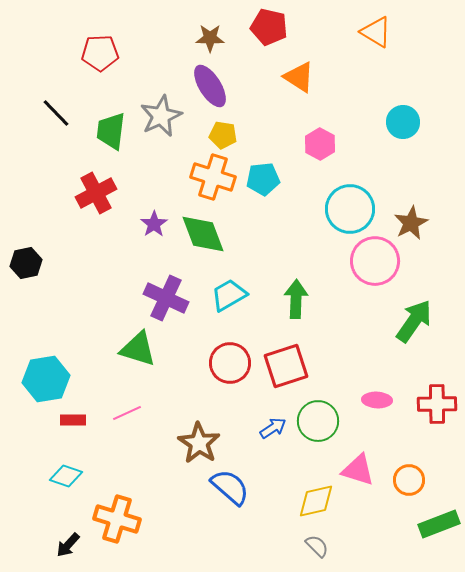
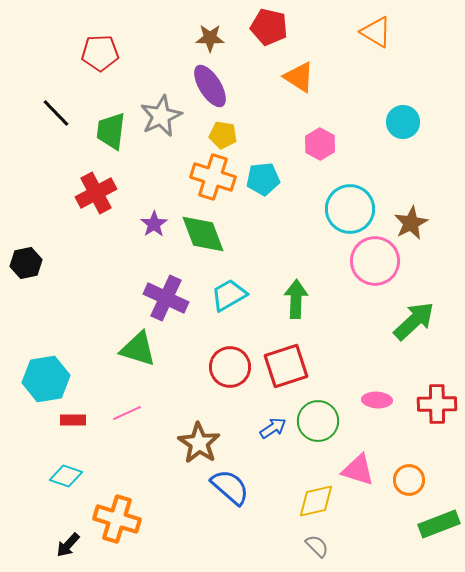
green arrow at (414, 321): rotated 12 degrees clockwise
red circle at (230, 363): moved 4 px down
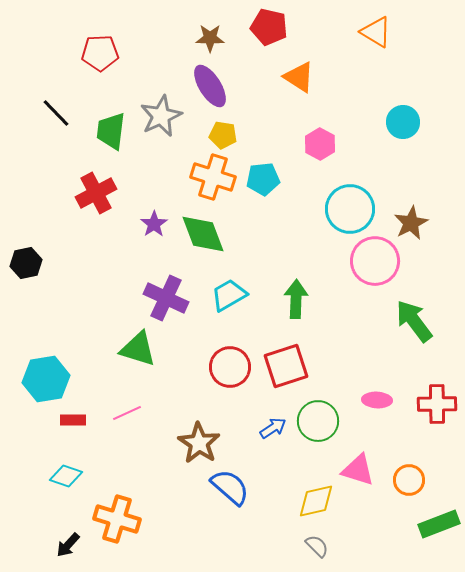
green arrow at (414, 321): rotated 84 degrees counterclockwise
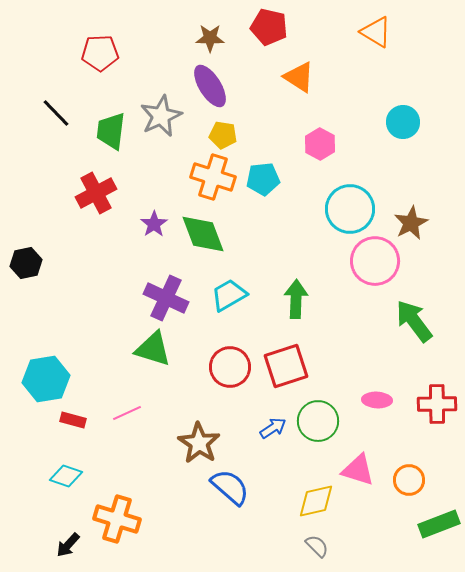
green triangle at (138, 349): moved 15 px right
red rectangle at (73, 420): rotated 15 degrees clockwise
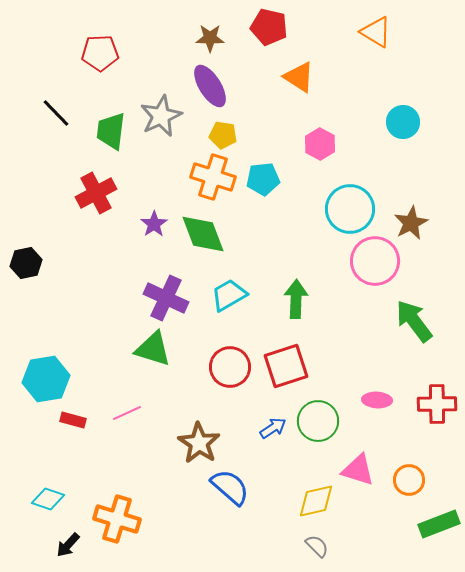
cyan diamond at (66, 476): moved 18 px left, 23 px down
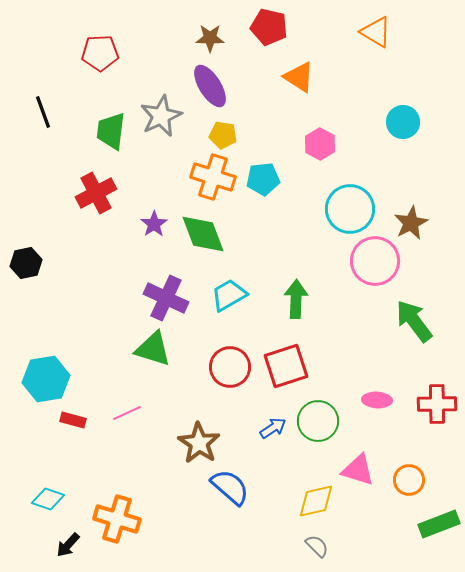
black line at (56, 113): moved 13 px left, 1 px up; rotated 24 degrees clockwise
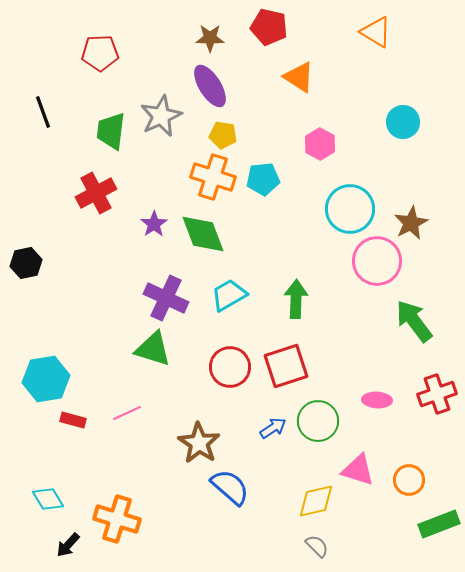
pink circle at (375, 261): moved 2 px right
red cross at (437, 404): moved 10 px up; rotated 18 degrees counterclockwise
cyan diamond at (48, 499): rotated 40 degrees clockwise
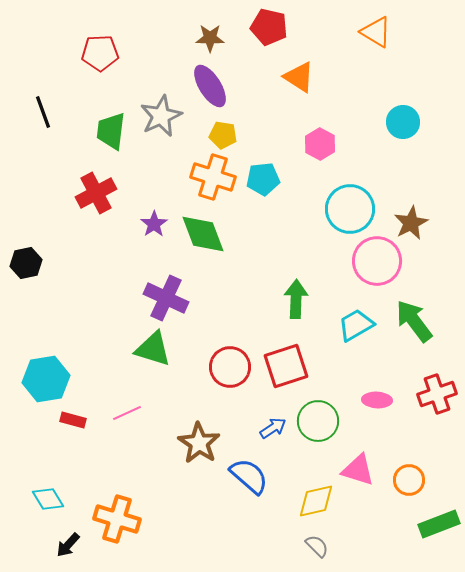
cyan trapezoid at (229, 295): moved 127 px right, 30 px down
blue semicircle at (230, 487): moved 19 px right, 11 px up
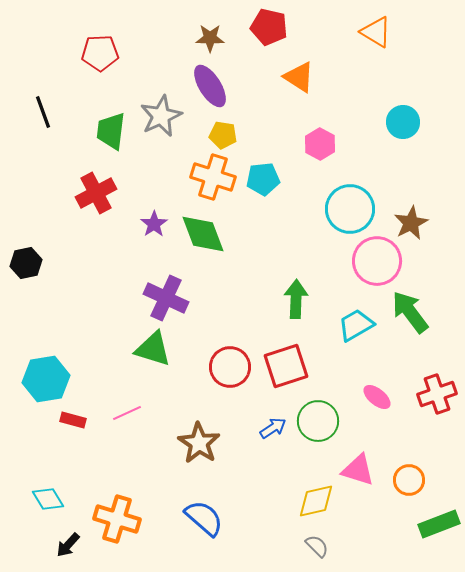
green arrow at (414, 321): moved 4 px left, 9 px up
pink ellipse at (377, 400): moved 3 px up; rotated 36 degrees clockwise
blue semicircle at (249, 476): moved 45 px left, 42 px down
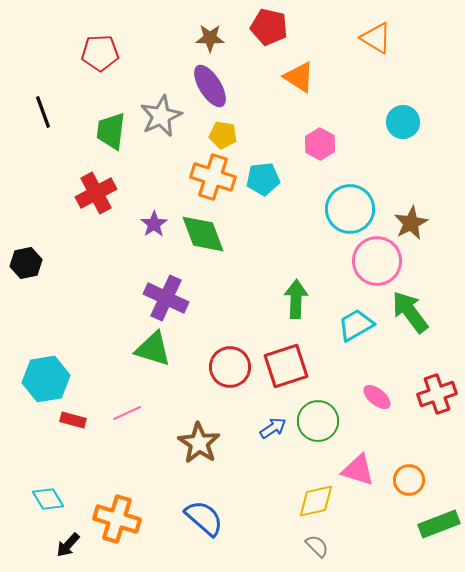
orange triangle at (376, 32): moved 6 px down
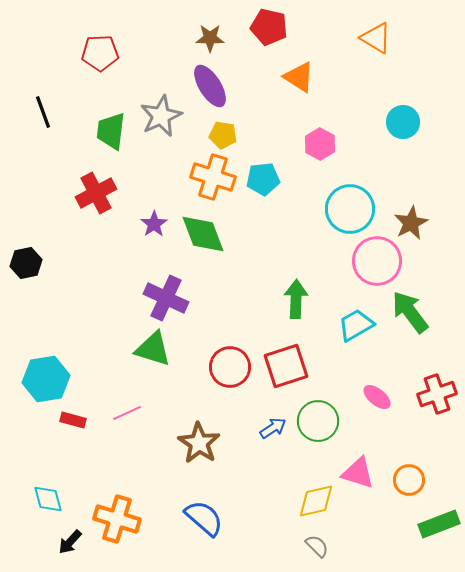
pink triangle at (358, 470): moved 3 px down
cyan diamond at (48, 499): rotated 16 degrees clockwise
black arrow at (68, 545): moved 2 px right, 3 px up
